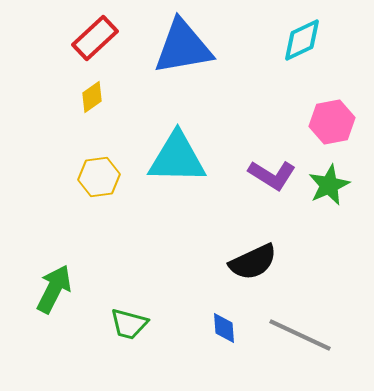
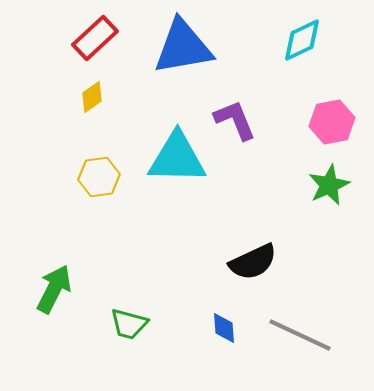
purple L-shape: moved 37 px left, 55 px up; rotated 144 degrees counterclockwise
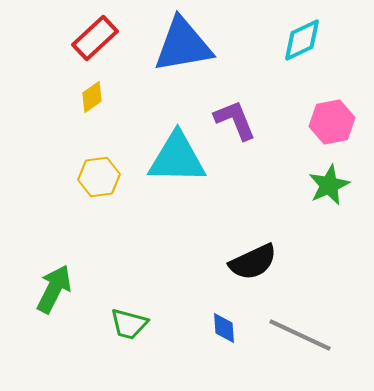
blue triangle: moved 2 px up
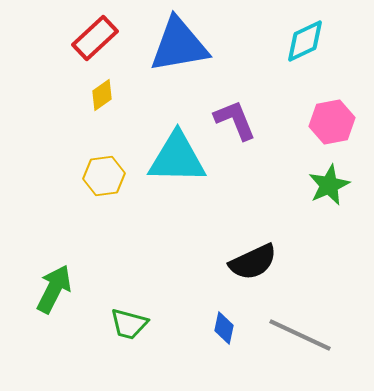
cyan diamond: moved 3 px right, 1 px down
blue triangle: moved 4 px left
yellow diamond: moved 10 px right, 2 px up
yellow hexagon: moved 5 px right, 1 px up
blue diamond: rotated 16 degrees clockwise
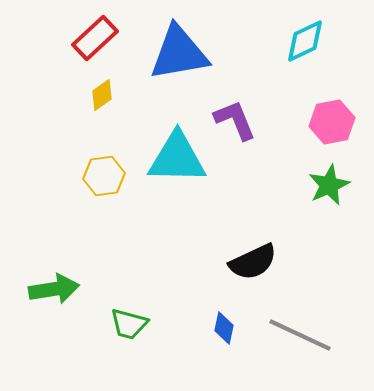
blue triangle: moved 8 px down
green arrow: rotated 54 degrees clockwise
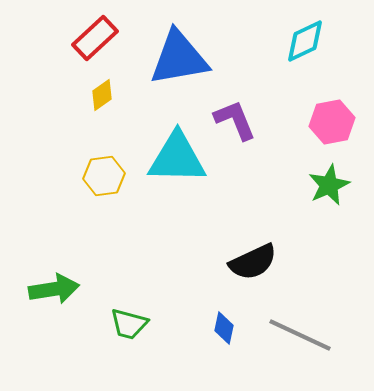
blue triangle: moved 5 px down
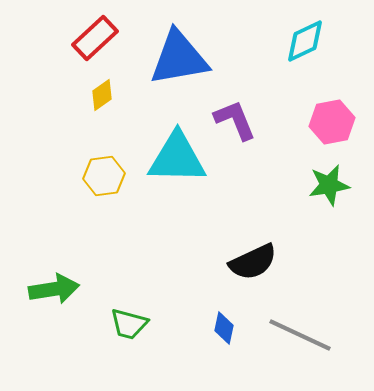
green star: rotated 15 degrees clockwise
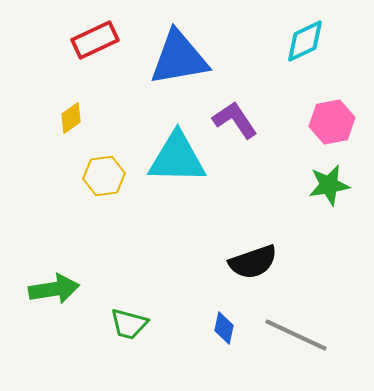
red rectangle: moved 2 px down; rotated 18 degrees clockwise
yellow diamond: moved 31 px left, 23 px down
purple L-shape: rotated 12 degrees counterclockwise
black semicircle: rotated 6 degrees clockwise
gray line: moved 4 px left
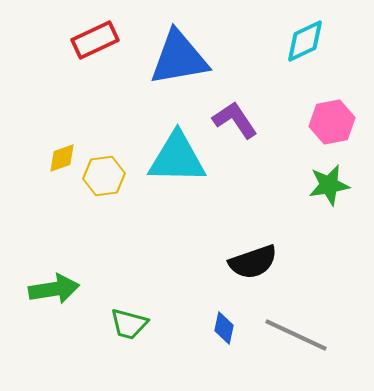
yellow diamond: moved 9 px left, 40 px down; rotated 16 degrees clockwise
